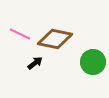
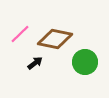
pink line: rotated 70 degrees counterclockwise
green circle: moved 8 px left
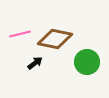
pink line: rotated 30 degrees clockwise
green circle: moved 2 px right
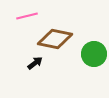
pink line: moved 7 px right, 18 px up
green circle: moved 7 px right, 8 px up
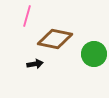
pink line: rotated 60 degrees counterclockwise
black arrow: moved 1 px down; rotated 28 degrees clockwise
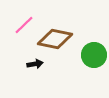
pink line: moved 3 px left, 9 px down; rotated 30 degrees clockwise
green circle: moved 1 px down
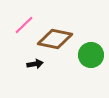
green circle: moved 3 px left
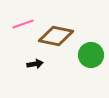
pink line: moved 1 px left, 1 px up; rotated 25 degrees clockwise
brown diamond: moved 1 px right, 3 px up
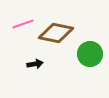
brown diamond: moved 3 px up
green circle: moved 1 px left, 1 px up
